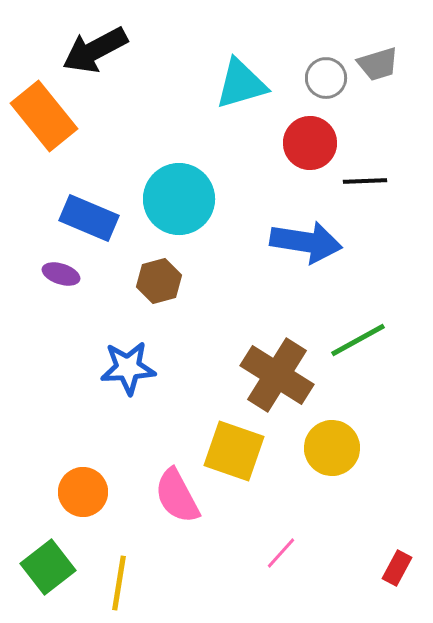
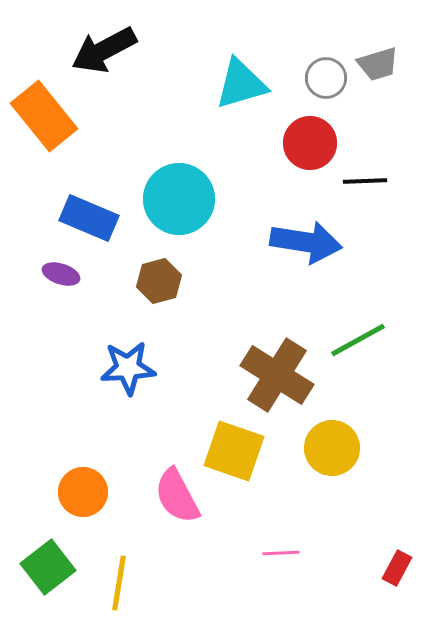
black arrow: moved 9 px right
pink line: rotated 45 degrees clockwise
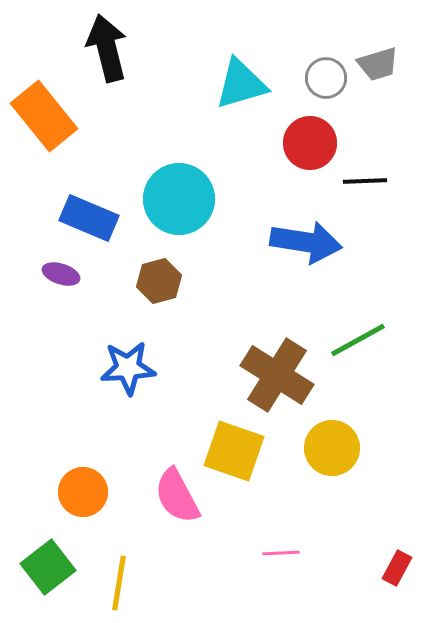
black arrow: moved 3 px right, 2 px up; rotated 104 degrees clockwise
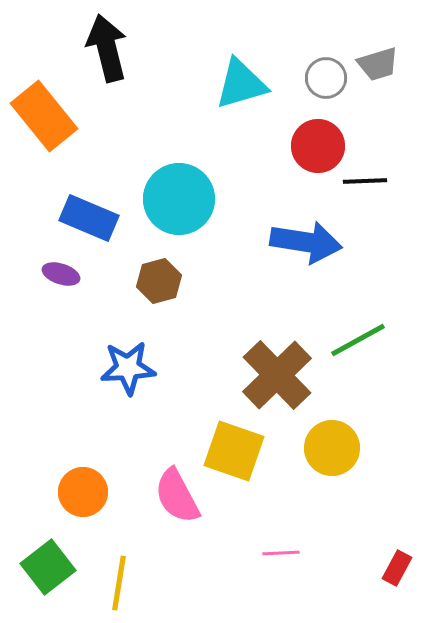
red circle: moved 8 px right, 3 px down
brown cross: rotated 14 degrees clockwise
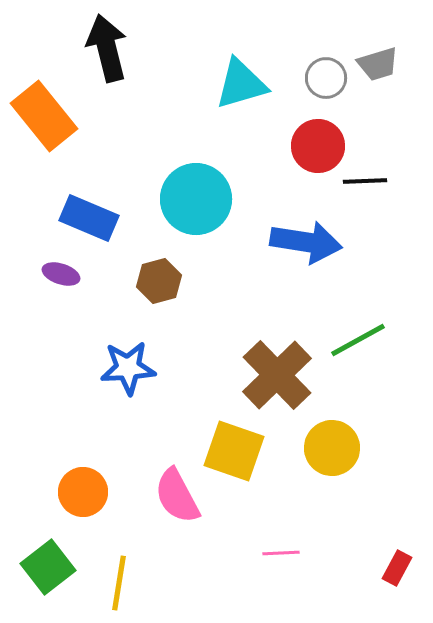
cyan circle: moved 17 px right
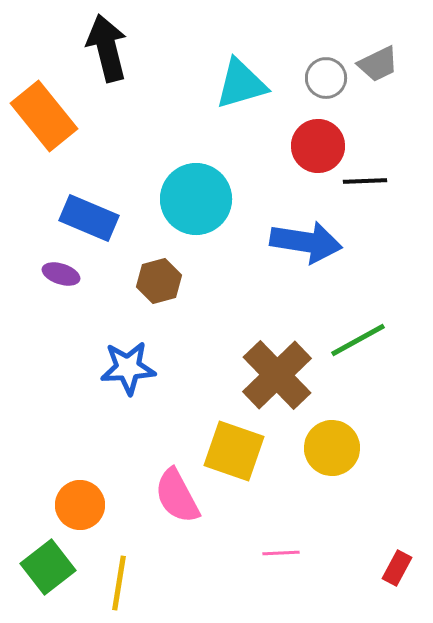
gray trapezoid: rotated 9 degrees counterclockwise
orange circle: moved 3 px left, 13 px down
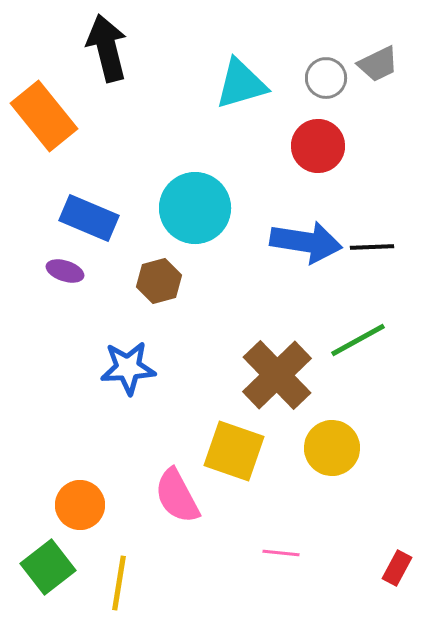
black line: moved 7 px right, 66 px down
cyan circle: moved 1 px left, 9 px down
purple ellipse: moved 4 px right, 3 px up
pink line: rotated 9 degrees clockwise
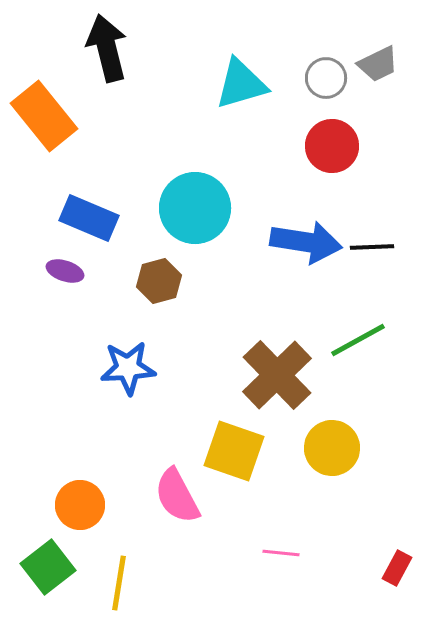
red circle: moved 14 px right
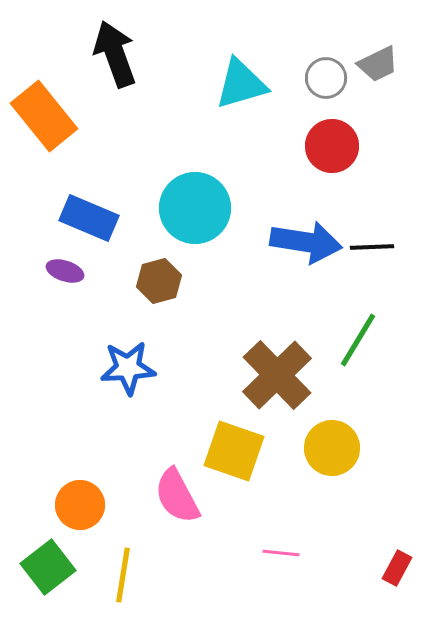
black arrow: moved 8 px right, 6 px down; rotated 6 degrees counterclockwise
green line: rotated 30 degrees counterclockwise
yellow line: moved 4 px right, 8 px up
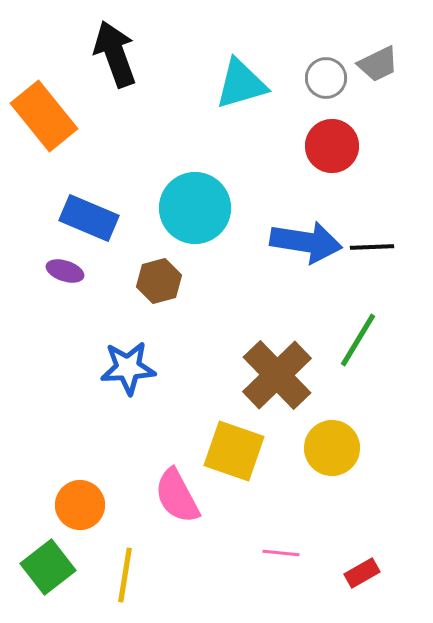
red rectangle: moved 35 px left, 5 px down; rotated 32 degrees clockwise
yellow line: moved 2 px right
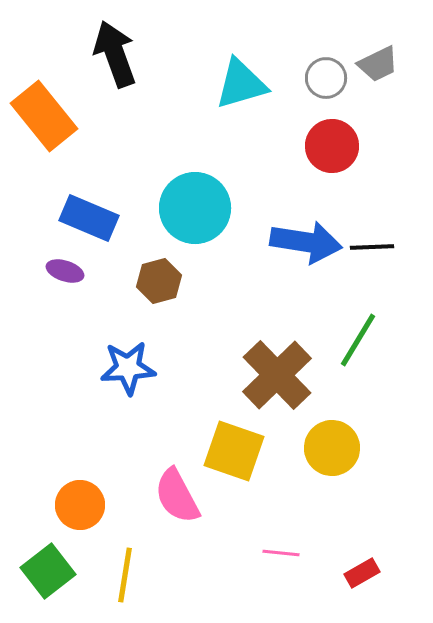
green square: moved 4 px down
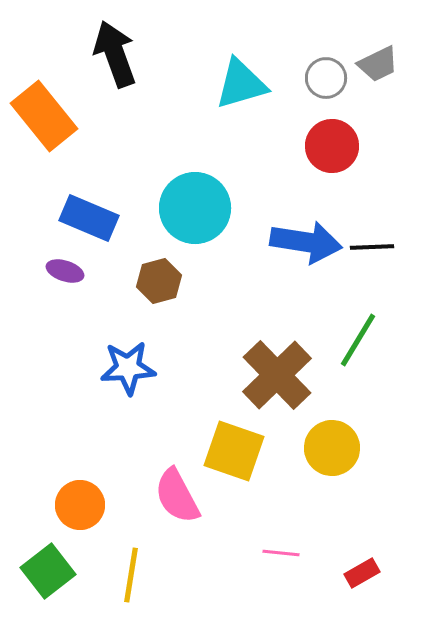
yellow line: moved 6 px right
